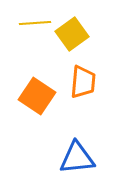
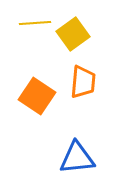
yellow square: moved 1 px right
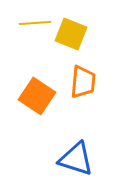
yellow square: moved 2 px left; rotated 32 degrees counterclockwise
blue triangle: moved 1 px left, 1 px down; rotated 24 degrees clockwise
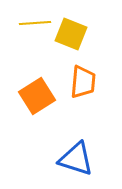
orange square: rotated 24 degrees clockwise
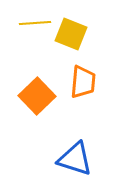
orange square: rotated 12 degrees counterclockwise
blue triangle: moved 1 px left
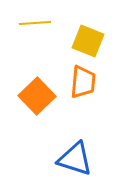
yellow square: moved 17 px right, 7 px down
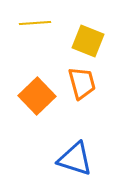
orange trapezoid: moved 1 px left, 1 px down; rotated 20 degrees counterclockwise
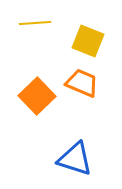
orange trapezoid: rotated 52 degrees counterclockwise
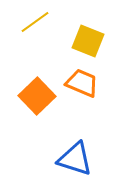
yellow line: moved 1 px up; rotated 32 degrees counterclockwise
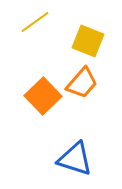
orange trapezoid: rotated 108 degrees clockwise
orange square: moved 6 px right
